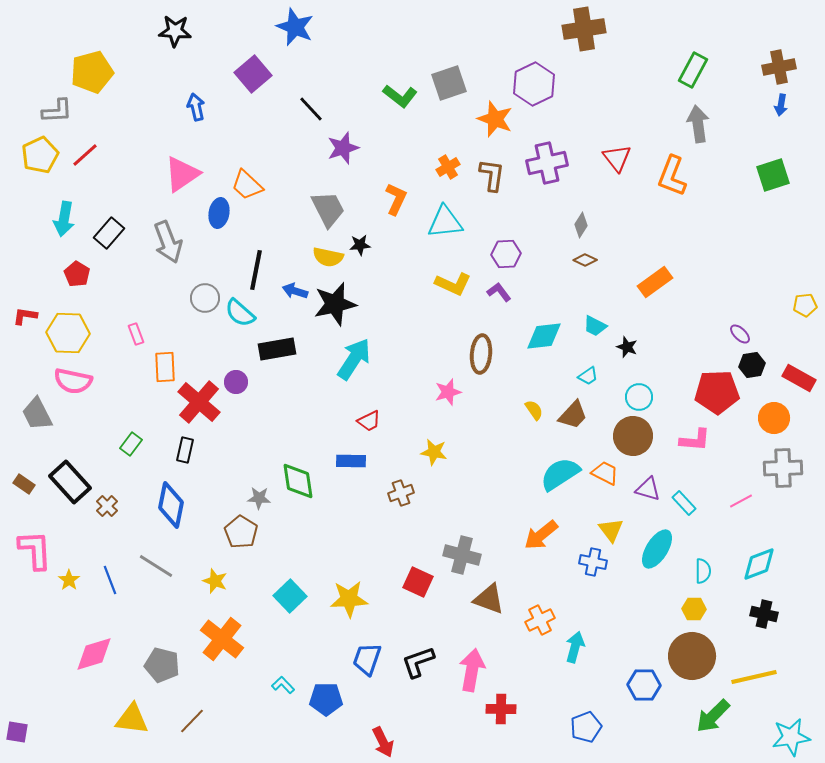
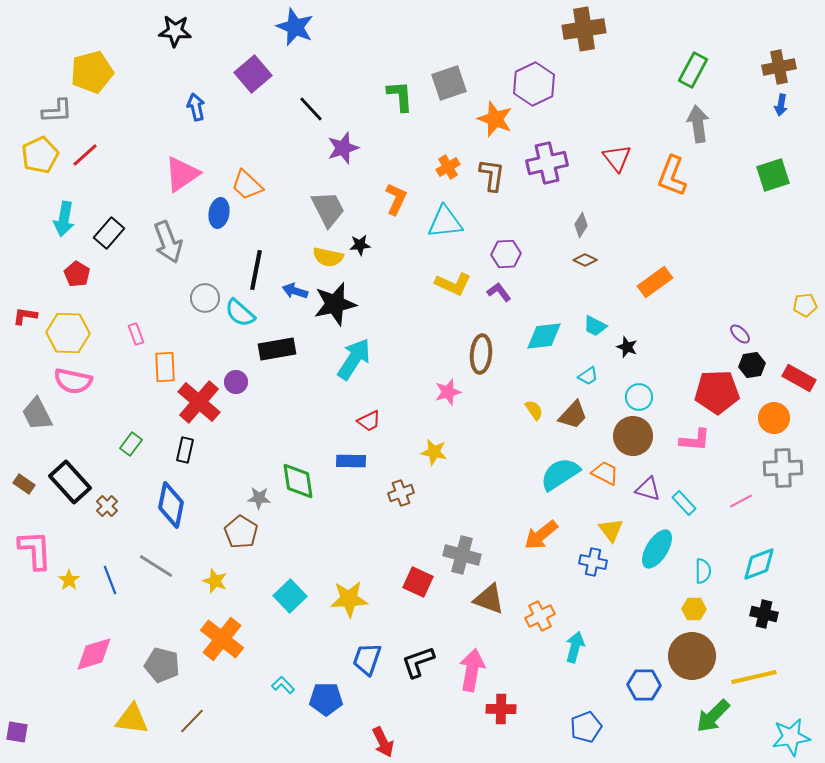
green L-shape at (400, 96): rotated 132 degrees counterclockwise
orange cross at (540, 620): moved 4 px up
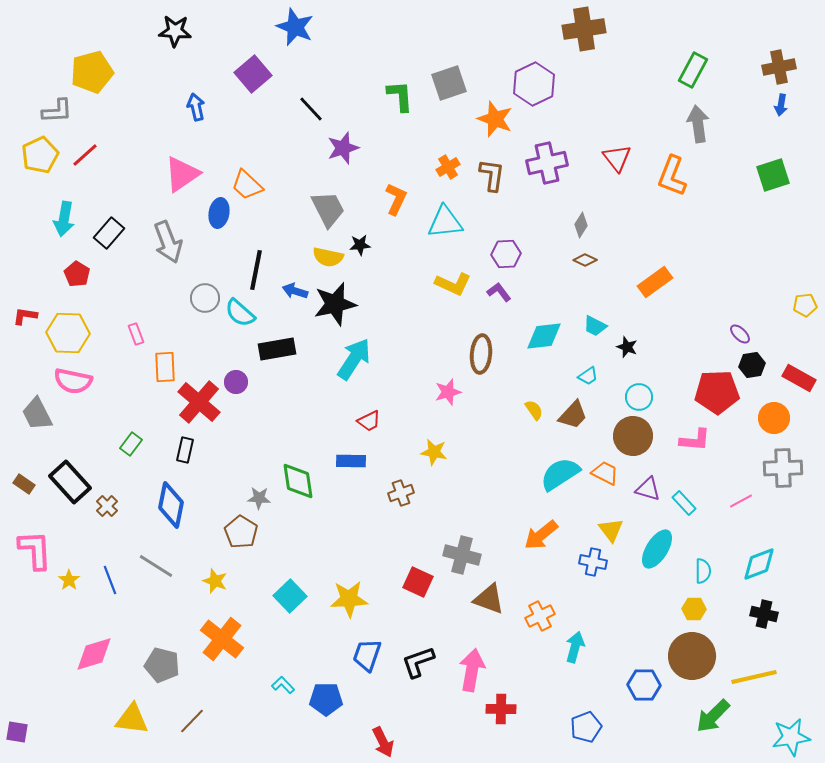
blue trapezoid at (367, 659): moved 4 px up
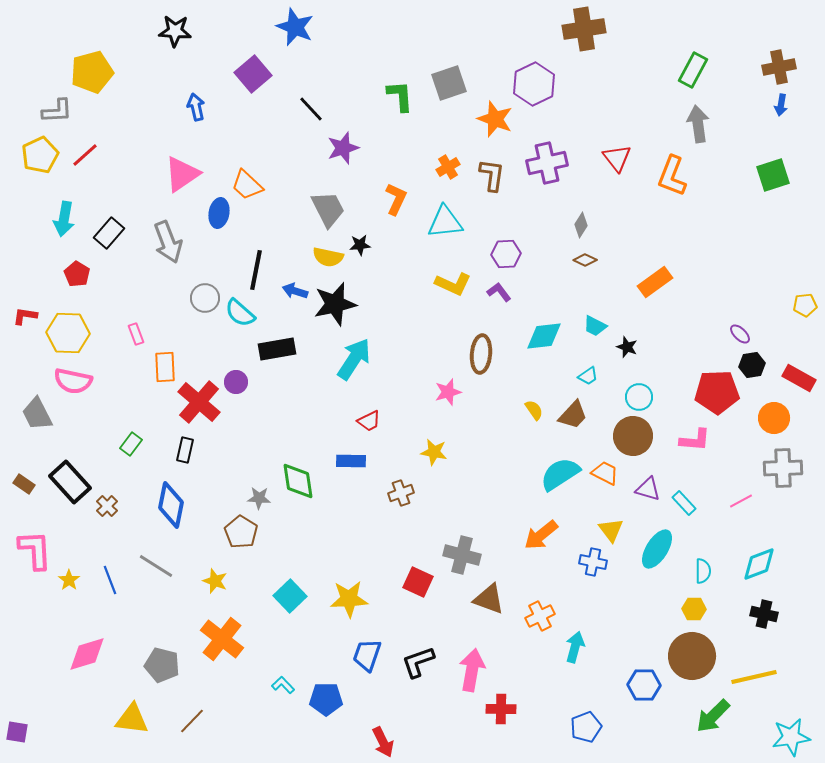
pink diamond at (94, 654): moved 7 px left
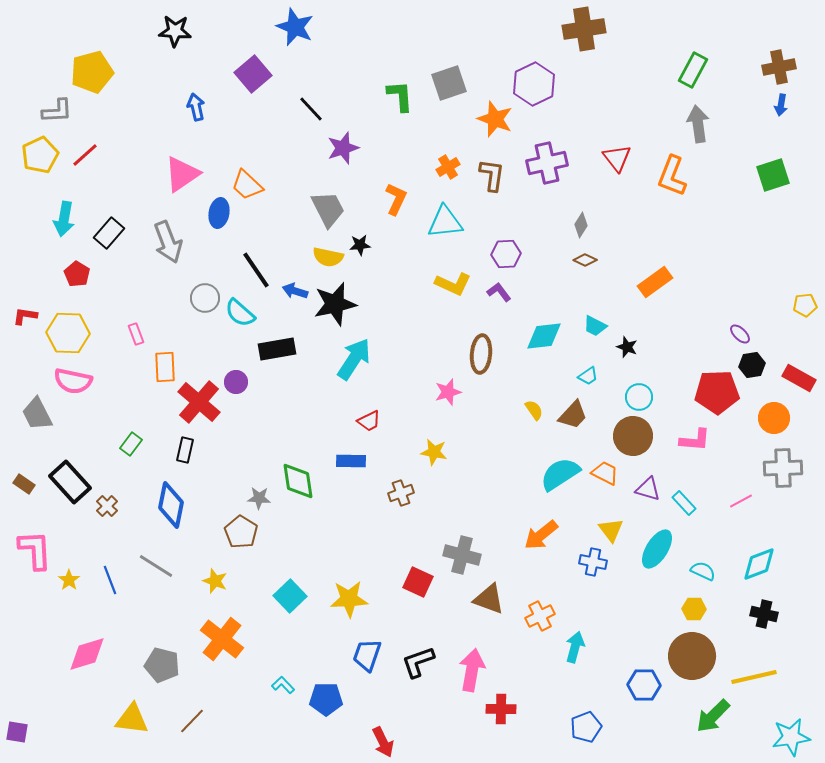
black line at (256, 270): rotated 45 degrees counterclockwise
cyan semicircle at (703, 571): rotated 65 degrees counterclockwise
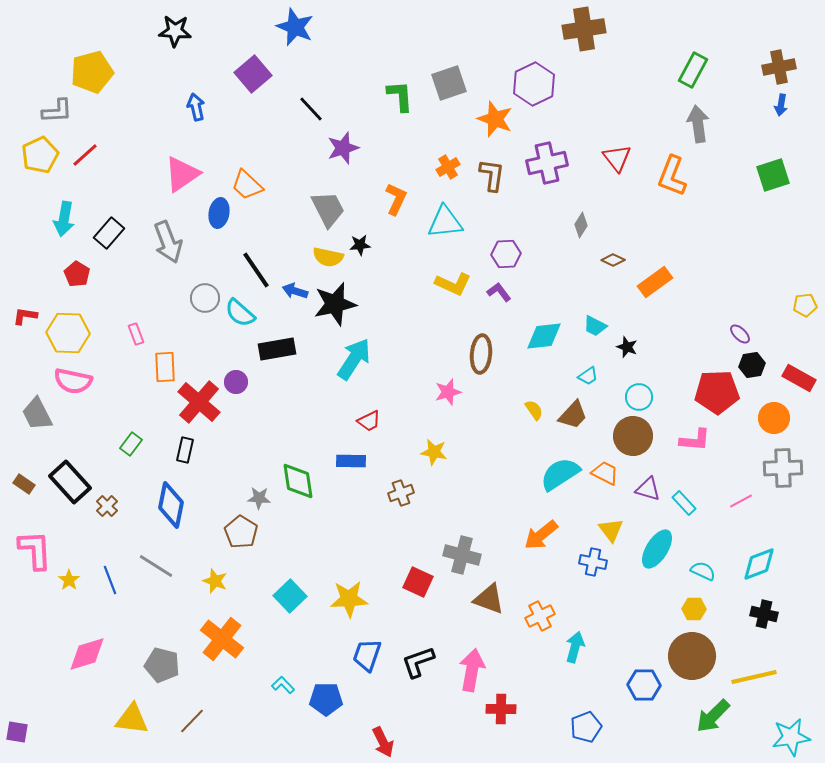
brown diamond at (585, 260): moved 28 px right
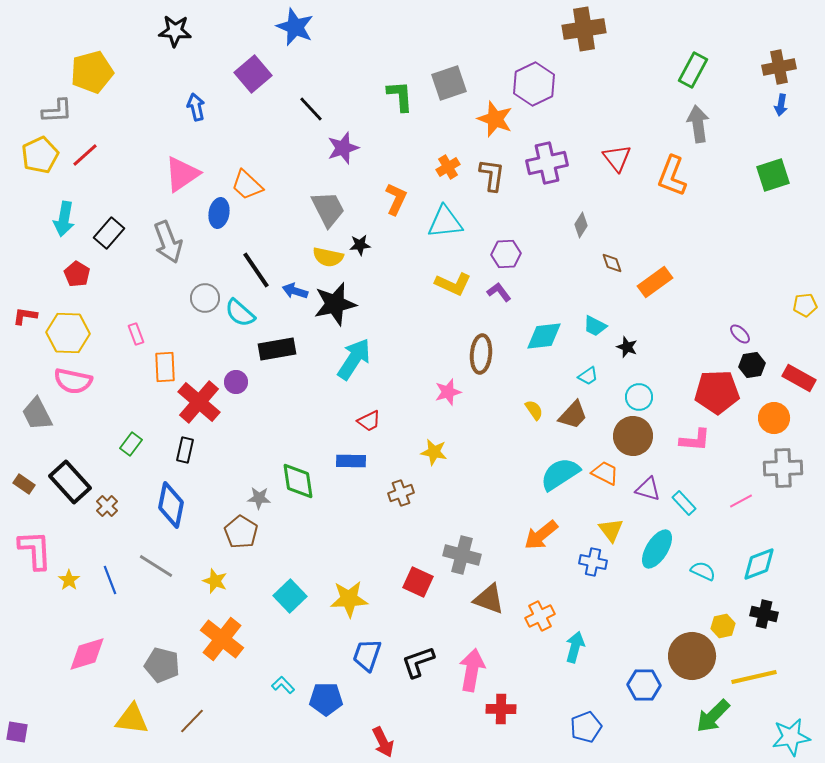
brown diamond at (613, 260): moved 1 px left, 3 px down; rotated 45 degrees clockwise
yellow hexagon at (694, 609): moved 29 px right, 17 px down; rotated 15 degrees counterclockwise
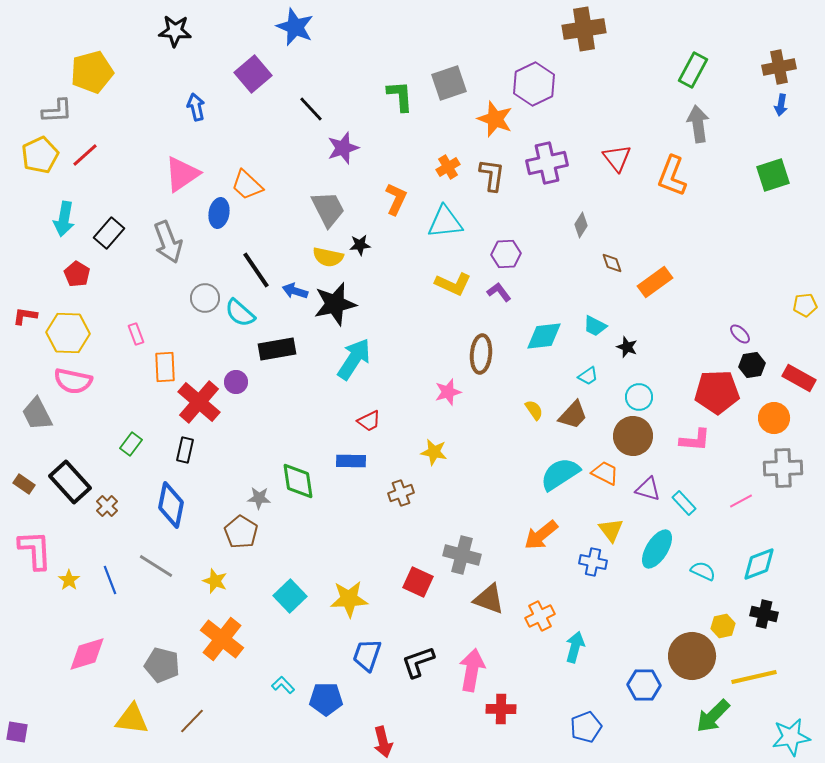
red arrow at (383, 742): rotated 12 degrees clockwise
